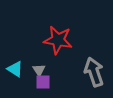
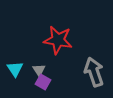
cyan triangle: rotated 24 degrees clockwise
purple square: rotated 28 degrees clockwise
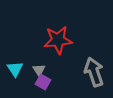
red star: rotated 16 degrees counterclockwise
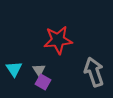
cyan triangle: moved 1 px left
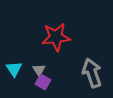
red star: moved 2 px left, 3 px up
gray arrow: moved 2 px left, 1 px down
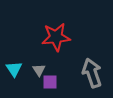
purple square: moved 7 px right; rotated 28 degrees counterclockwise
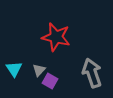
red star: rotated 20 degrees clockwise
gray triangle: rotated 16 degrees clockwise
purple square: moved 1 px up; rotated 28 degrees clockwise
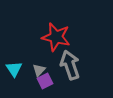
gray arrow: moved 22 px left, 8 px up
purple square: moved 5 px left; rotated 35 degrees clockwise
